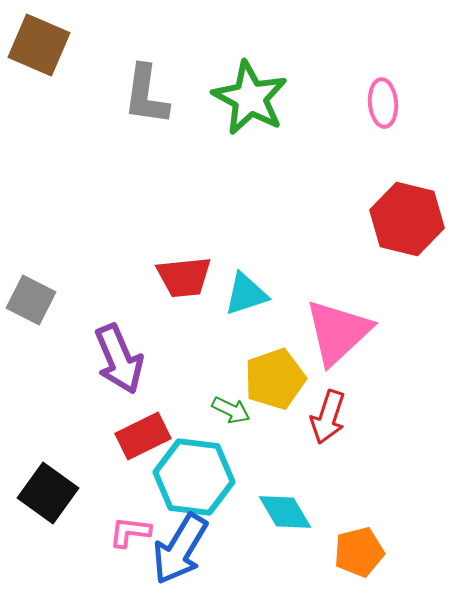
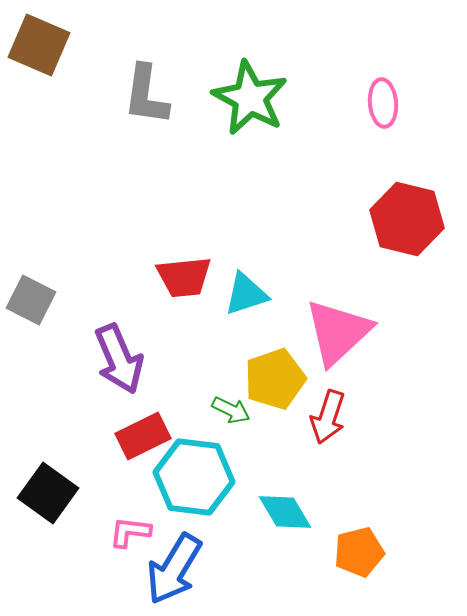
blue arrow: moved 6 px left, 20 px down
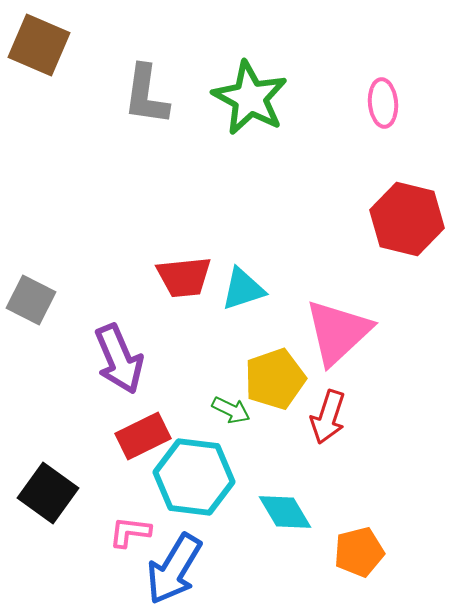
cyan triangle: moved 3 px left, 5 px up
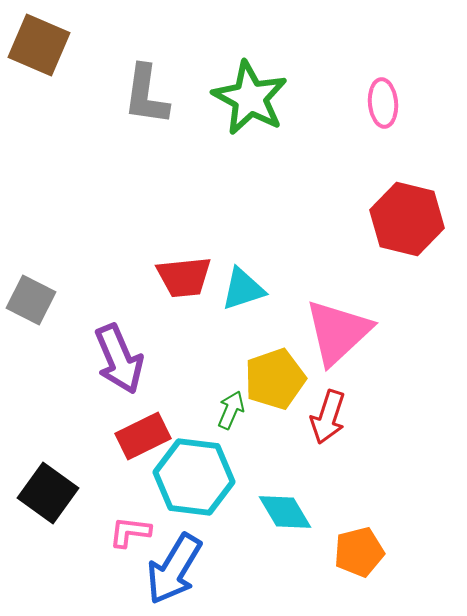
green arrow: rotated 93 degrees counterclockwise
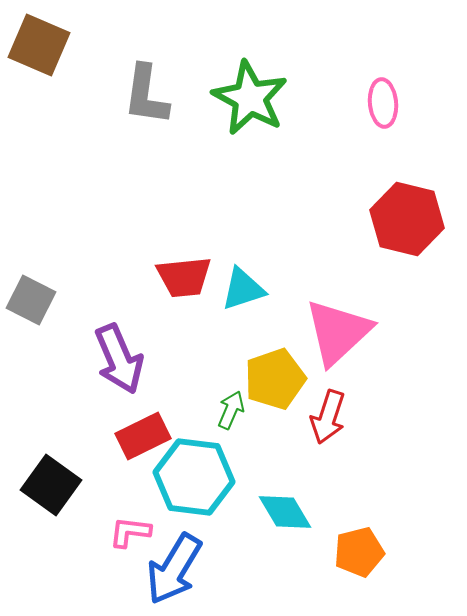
black square: moved 3 px right, 8 px up
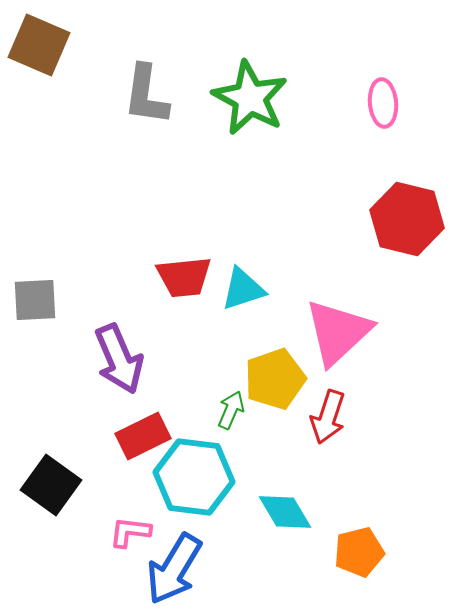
gray square: moved 4 px right; rotated 30 degrees counterclockwise
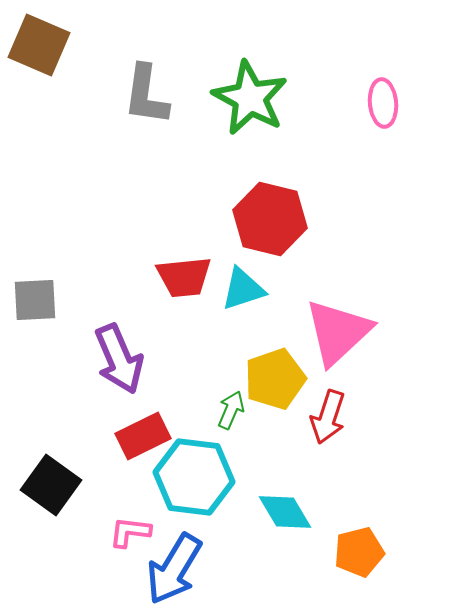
red hexagon: moved 137 px left
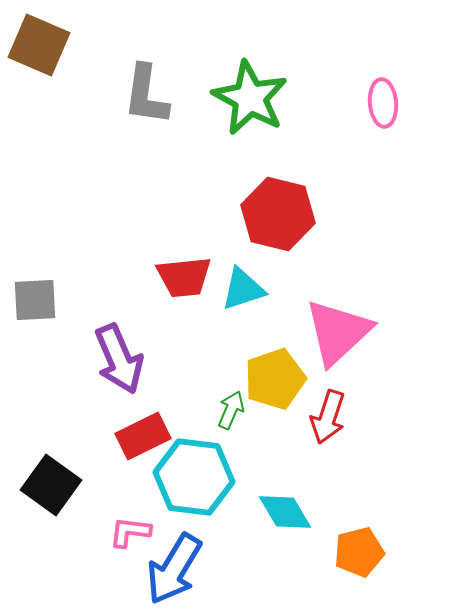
red hexagon: moved 8 px right, 5 px up
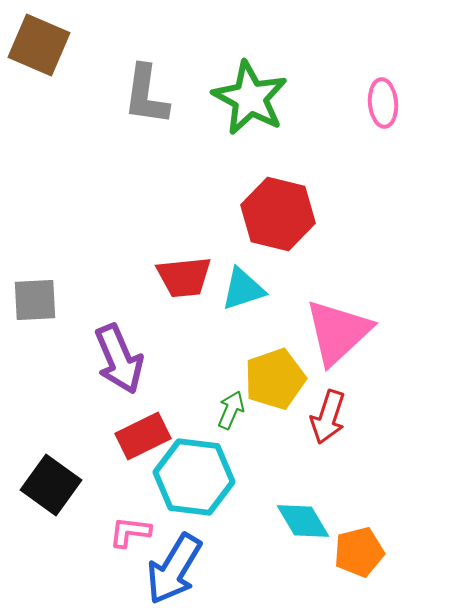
cyan diamond: moved 18 px right, 9 px down
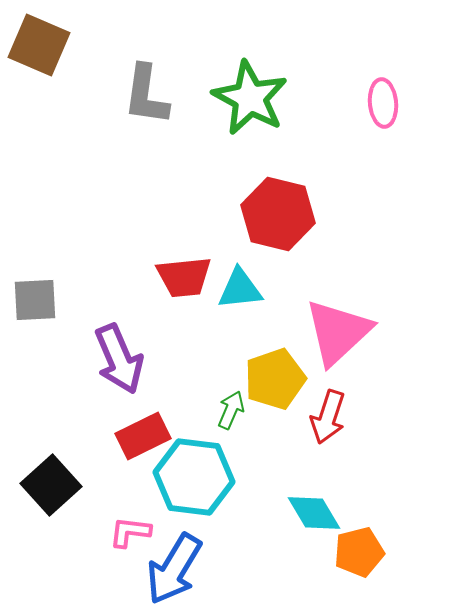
cyan triangle: moved 3 px left; rotated 12 degrees clockwise
black square: rotated 12 degrees clockwise
cyan diamond: moved 11 px right, 8 px up
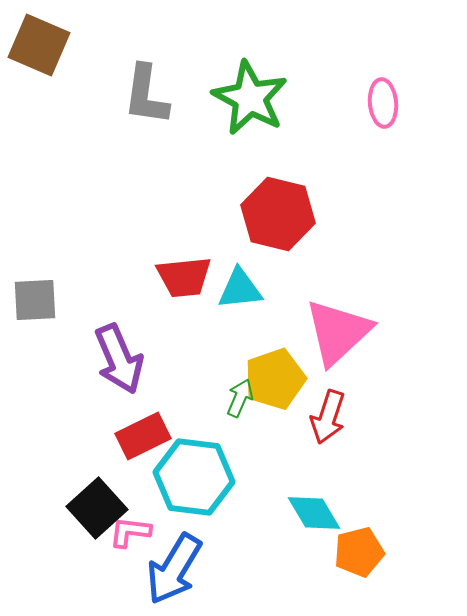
green arrow: moved 9 px right, 12 px up
black square: moved 46 px right, 23 px down
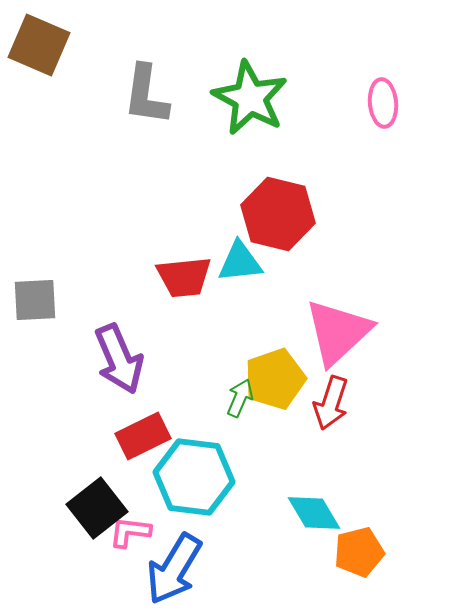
cyan triangle: moved 27 px up
red arrow: moved 3 px right, 14 px up
black square: rotated 4 degrees clockwise
